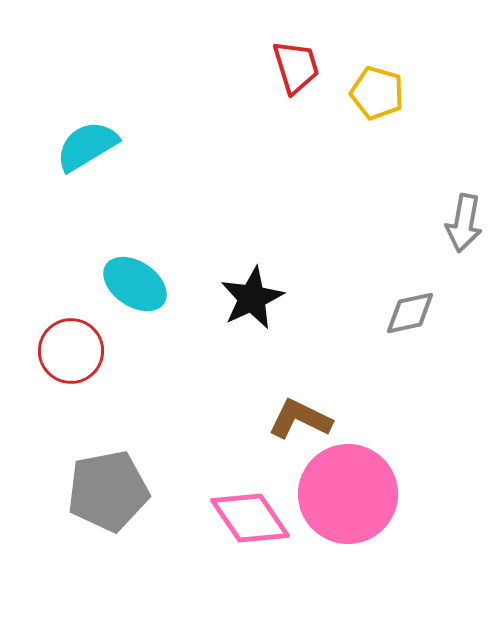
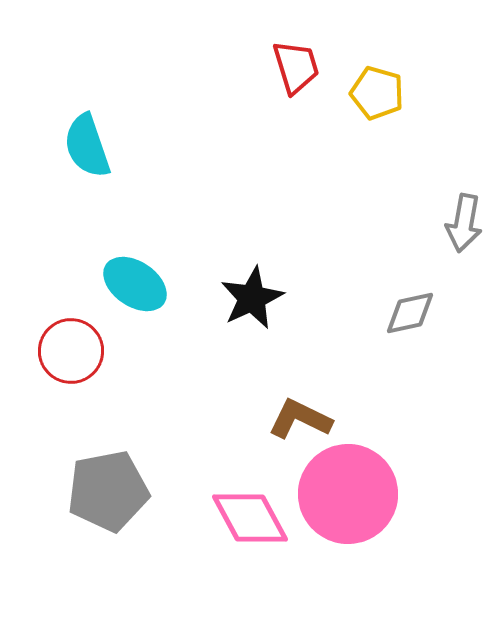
cyan semicircle: rotated 78 degrees counterclockwise
pink diamond: rotated 6 degrees clockwise
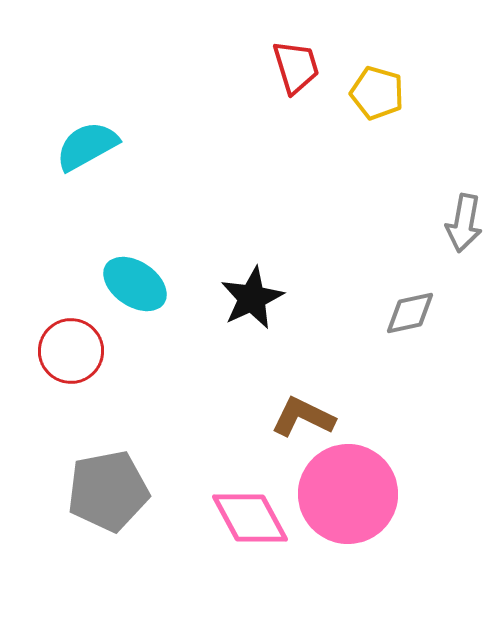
cyan semicircle: rotated 80 degrees clockwise
brown L-shape: moved 3 px right, 2 px up
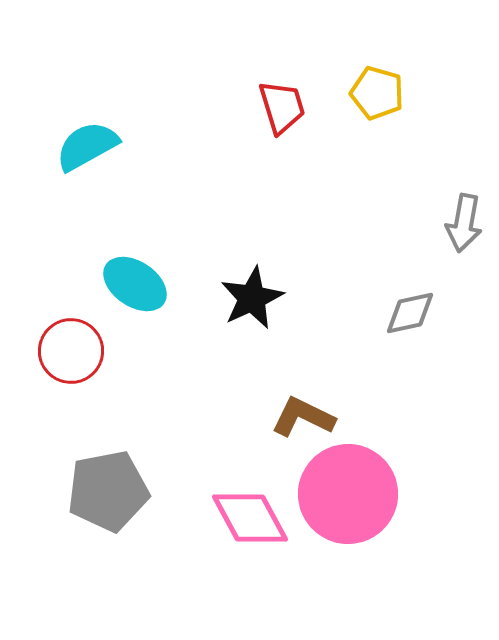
red trapezoid: moved 14 px left, 40 px down
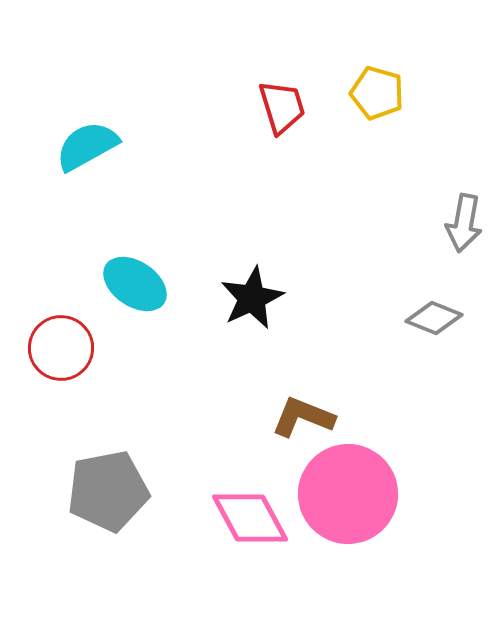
gray diamond: moved 24 px right, 5 px down; rotated 34 degrees clockwise
red circle: moved 10 px left, 3 px up
brown L-shape: rotated 4 degrees counterclockwise
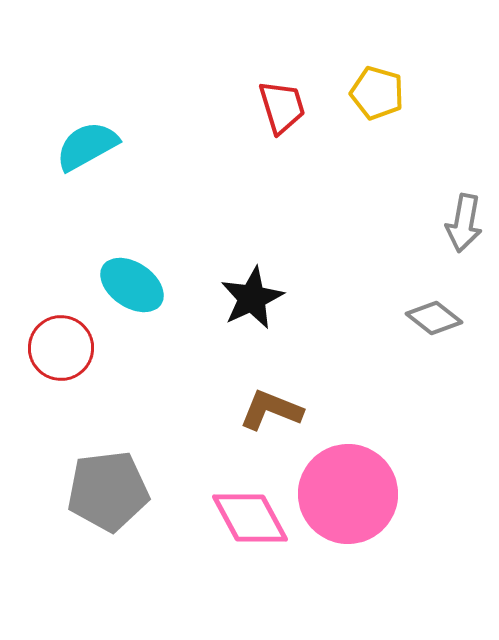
cyan ellipse: moved 3 px left, 1 px down
gray diamond: rotated 16 degrees clockwise
brown L-shape: moved 32 px left, 7 px up
gray pentagon: rotated 4 degrees clockwise
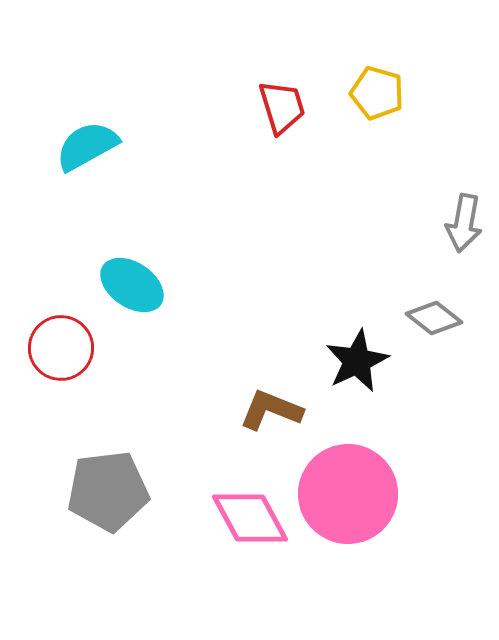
black star: moved 105 px right, 63 px down
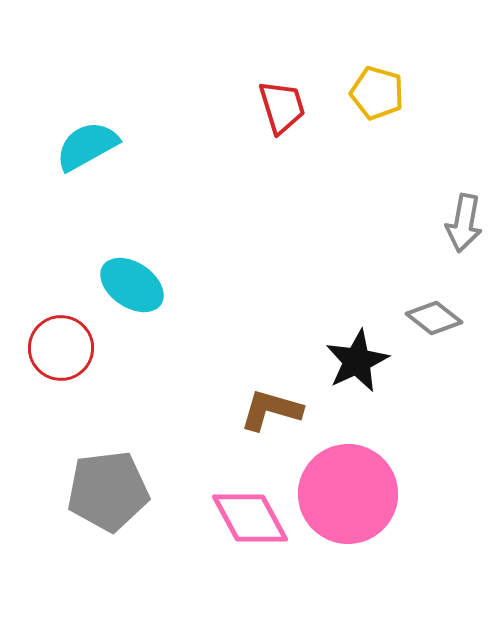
brown L-shape: rotated 6 degrees counterclockwise
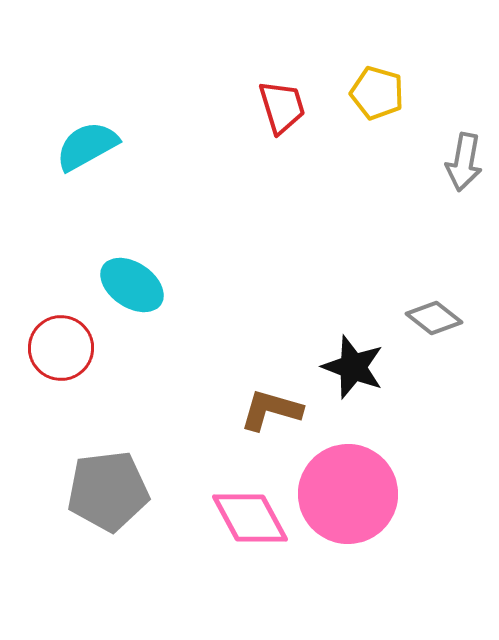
gray arrow: moved 61 px up
black star: moved 4 px left, 6 px down; rotated 26 degrees counterclockwise
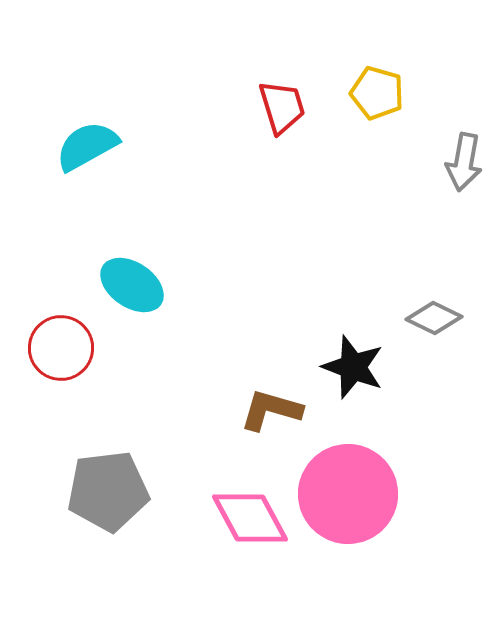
gray diamond: rotated 12 degrees counterclockwise
